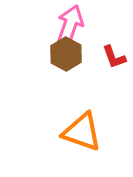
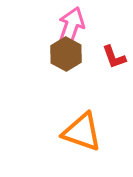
pink arrow: moved 1 px right, 2 px down
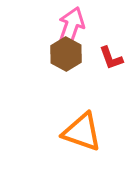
red L-shape: moved 3 px left, 1 px down
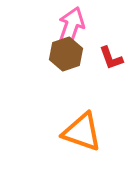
brown hexagon: rotated 12 degrees clockwise
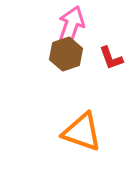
pink arrow: moved 1 px up
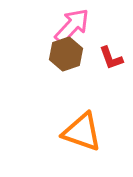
pink arrow: moved 1 px right; rotated 24 degrees clockwise
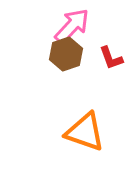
orange triangle: moved 3 px right
